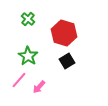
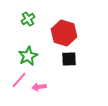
green cross: rotated 16 degrees clockwise
green star: rotated 12 degrees clockwise
black square: moved 2 px right, 2 px up; rotated 28 degrees clockwise
pink arrow: rotated 40 degrees clockwise
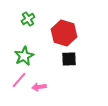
green star: moved 4 px left
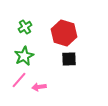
green cross: moved 3 px left, 8 px down
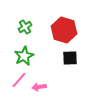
red hexagon: moved 3 px up
black square: moved 1 px right, 1 px up
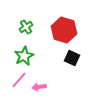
green cross: moved 1 px right
black square: moved 2 px right; rotated 28 degrees clockwise
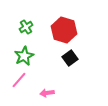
black square: moved 2 px left; rotated 28 degrees clockwise
pink arrow: moved 8 px right, 6 px down
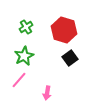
pink arrow: rotated 72 degrees counterclockwise
